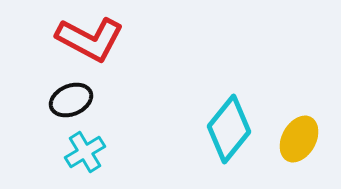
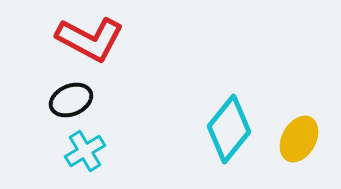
cyan cross: moved 1 px up
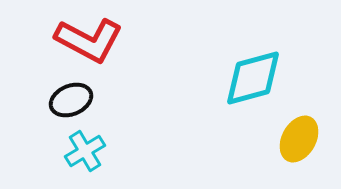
red L-shape: moved 1 px left, 1 px down
cyan diamond: moved 24 px right, 51 px up; rotated 36 degrees clockwise
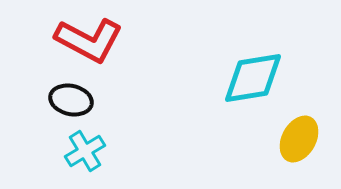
cyan diamond: rotated 6 degrees clockwise
black ellipse: rotated 36 degrees clockwise
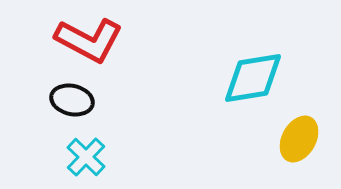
black ellipse: moved 1 px right
cyan cross: moved 1 px right, 6 px down; rotated 15 degrees counterclockwise
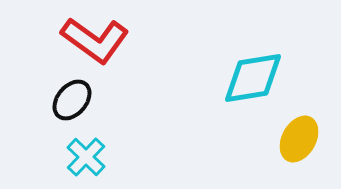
red L-shape: moved 6 px right; rotated 8 degrees clockwise
black ellipse: rotated 63 degrees counterclockwise
